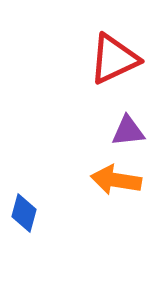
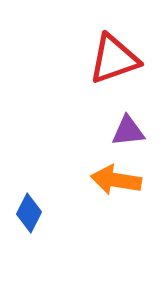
red triangle: rotated 6 degrees clockwise
blue diamond: moved 5 px right; rotated 12 degrees clockwise
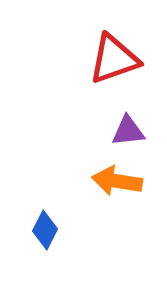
orange arrow: moved 1 px right, 1 px down
blue diamond: moved 16 px right, 17 px down
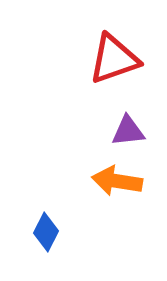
blue diamond: moved 1 px right, 2 px down
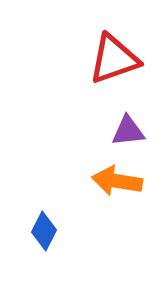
blue diamond: moved 2 px left, 1 px up
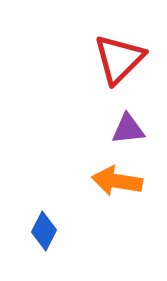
red triangle: moved 5 px right; rotated 26 degrees counterclockwise
purple triangle: moved 2 px up
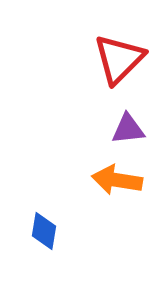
orange arrow: moved 1 px up
blue diamond: rotated 18 degrees counterclockwise
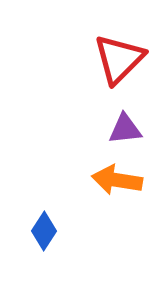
purple triangle: moved 3 px left
blue diamond: rotated 24 degrees clockwise
